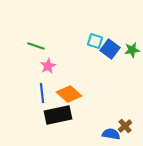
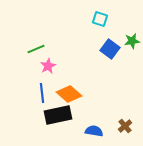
cyan square: moved 5 px right, 22 px up
green line: moved 3 px down; rotated 42 degrees counterclockwise
green star: moved 9 px up
blue semicircle: moved 17 px left, 3 px up
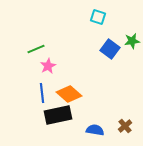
cyan square: moved 2 px left, 2 px up
blue semicircle: moved 1 px right, 1 px up
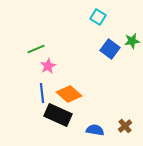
cyan square: rotated 14 degrees clockwise
black rectangle: rotated 36 degrees clockwise
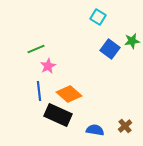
blue line: moved 3 px left, 2 px up
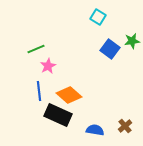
orange diamond: moved 1 px down
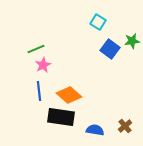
cyan square: moved 5 px down
pink star: moved 5 px left, 1 px up
black rectangle: moved 3 px right, 2 px down; rotated 16 degrees counterclockwise
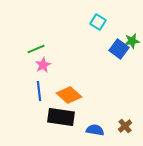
blue square: moved 9 px right
